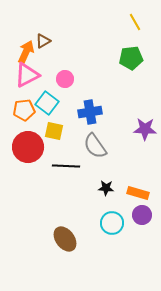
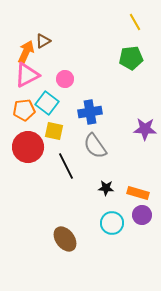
black line: rotated 60 degrees clockwise
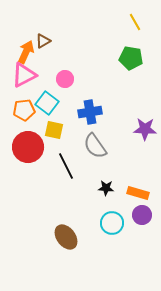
green pentagon: rotated 15 degrees clockwise
pink triangle: moved 3 px left
yellow square: moved 1 px up
brown ellipse: moved 1 px right, 2 px up
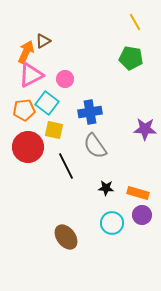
pink triangle: moved 7 px right
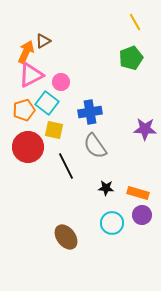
green pentagon: rotated 30 degrees counterclockwise
pink circle: moved 4 px left, 3 px down
orange pentagon: rotated 10 degrees counterclockwise
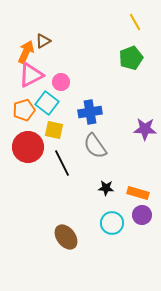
black line: moved 4 px left, 3 px up
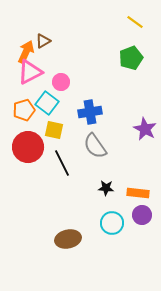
yellow line: rotated 24 degrees counterclockwise
pink triangle: moved 1 px left, 3 px up
purple star: rotated 25 degrees clockwise
orange rectangle: rotated 10 degrees counterclockwise
brown ellipse: moved 2 px right, 2 px down; rotated 65 degrees counterclockwise
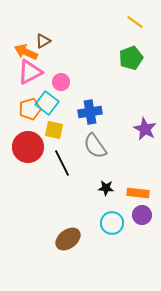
orange arrow: rotated 90 degrees counterclockwise
orange pentagon: moved 6 px right, 1 px up
brown ellipse: rotated 25 degrees counterclockwise
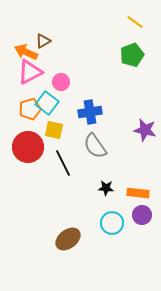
green pentagon: moved 1 px right, 3 px up
purple star: moved 1 px down; rotated 15 degrees counterclockwise
black line: moved 1 px right
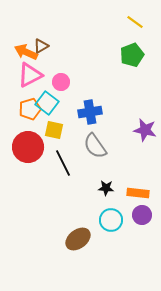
brown triangle: moved 2 px left, 5 px down
pink triangle: moved 3 px down
cyan circle: moved 1 px left, 3 px up
brown ellipse: moved 10 px right
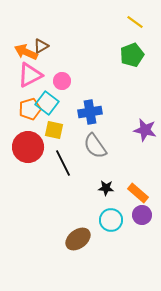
pink circle: moved 1 px right, 1 px up
orange rectangle: rotated 35 degrees clockwise
